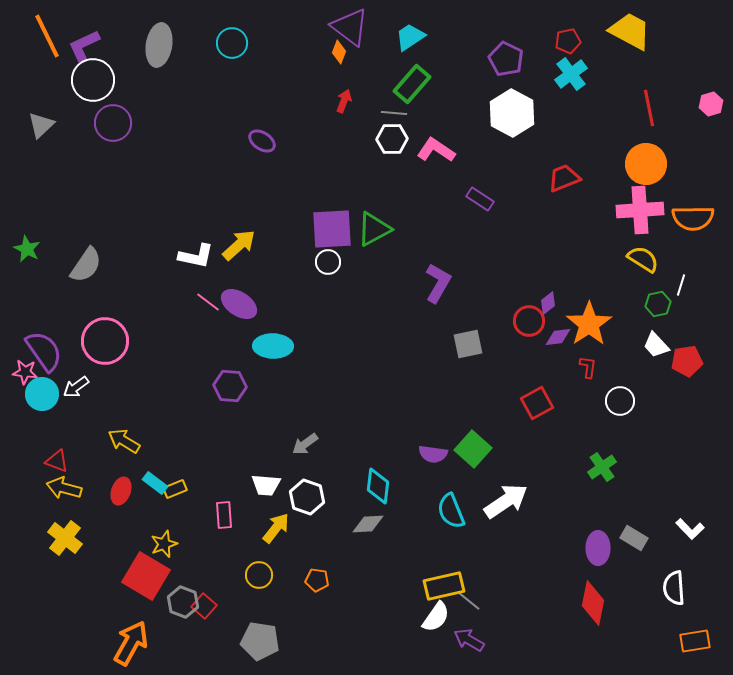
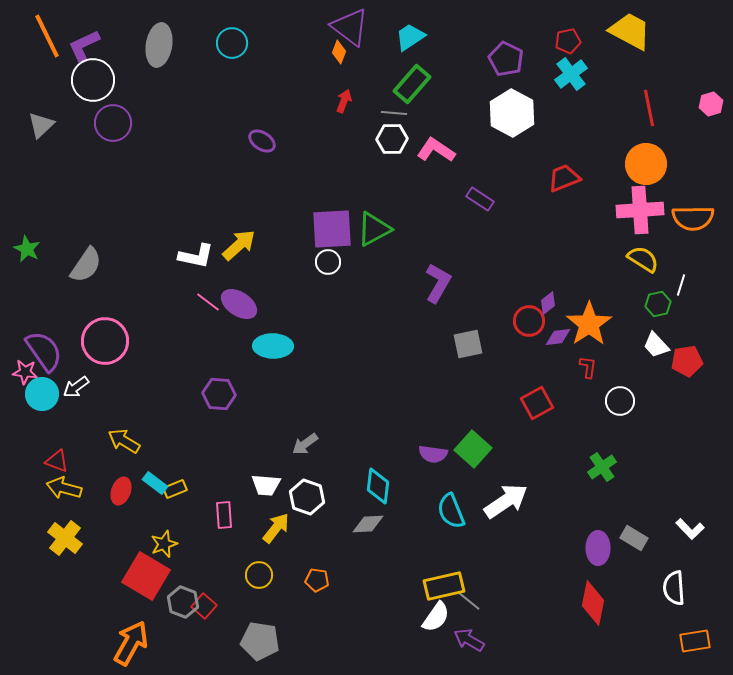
purple hexagon at (230, 386): moved 11 px left, 8 px down
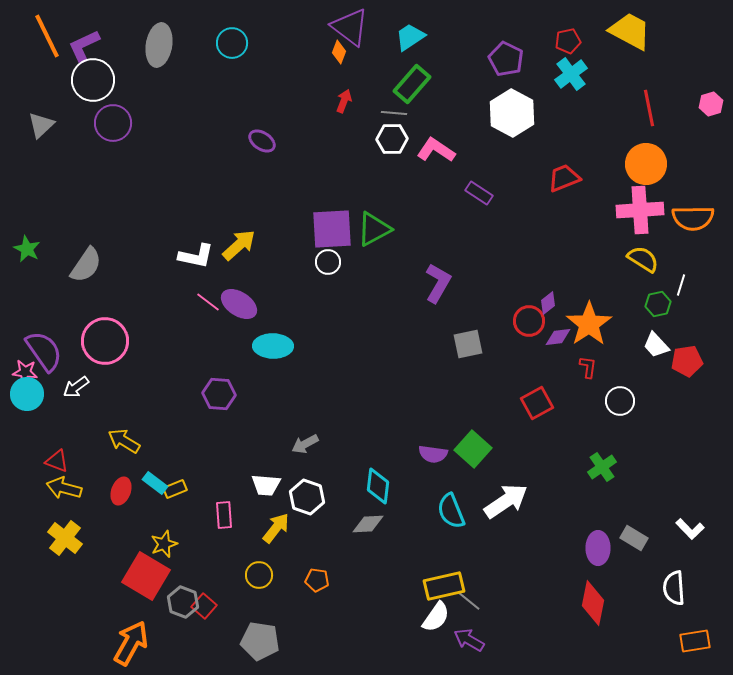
purple rectangle at (480, 199): moved 1 px left, 6 px up
cyan circle at (42, 394): moved 15 px left
gray arrow at (305, 444): rotated 8 degrees clockwise
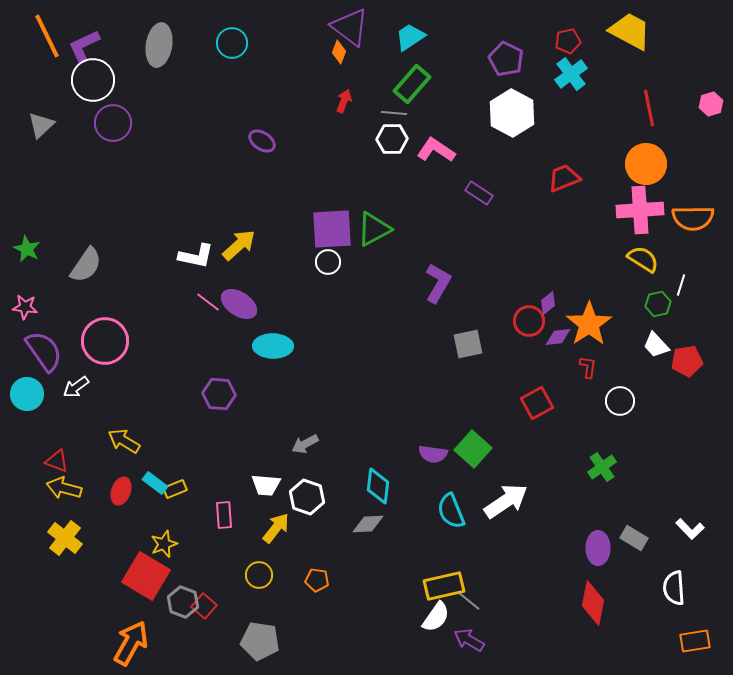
pink star at (25, 372): moved 65 px up
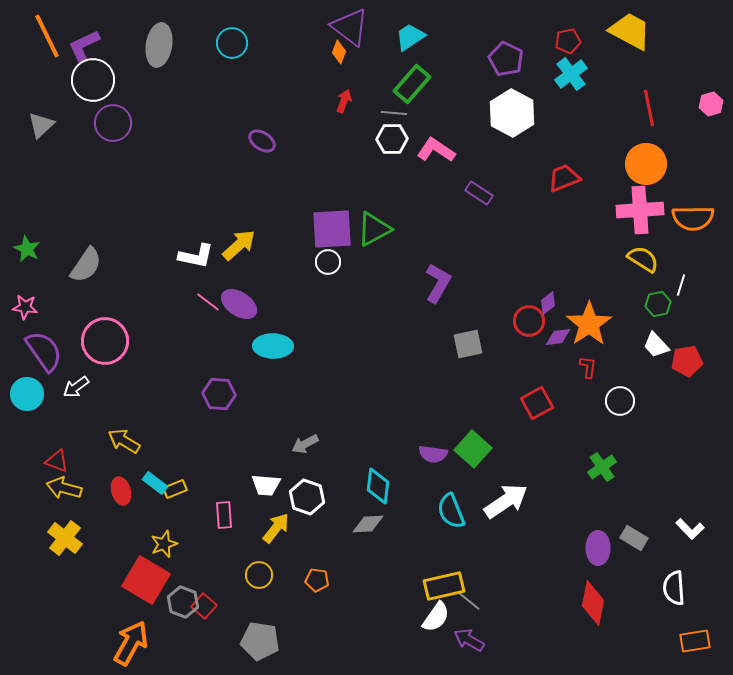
red ellipse at (121, 491): rotated 36 degrees counterclockwise
red square at (146, 576): moved 4 px down
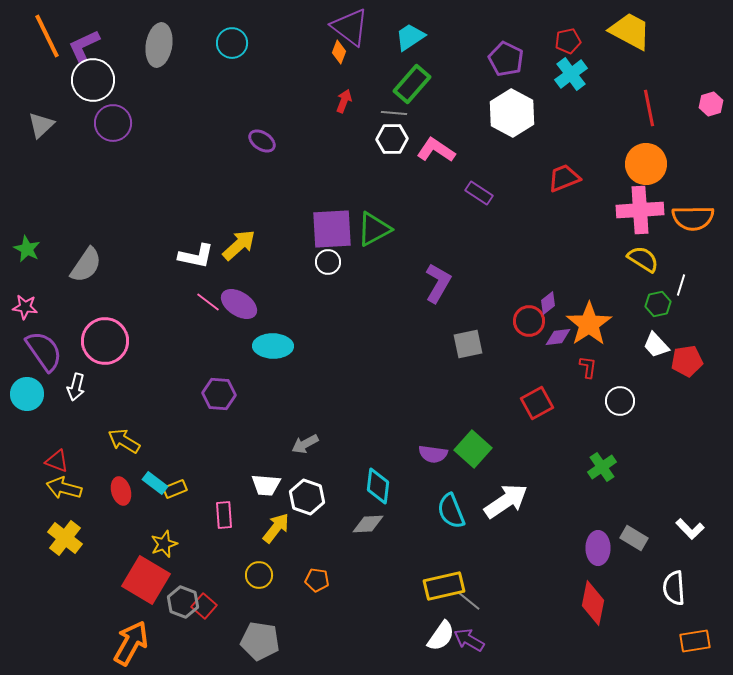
white arrow at (76, 387): rotated 40 degrees counterclockwise
white semicircle at (436, 617): moved 5 px right, 19 px down
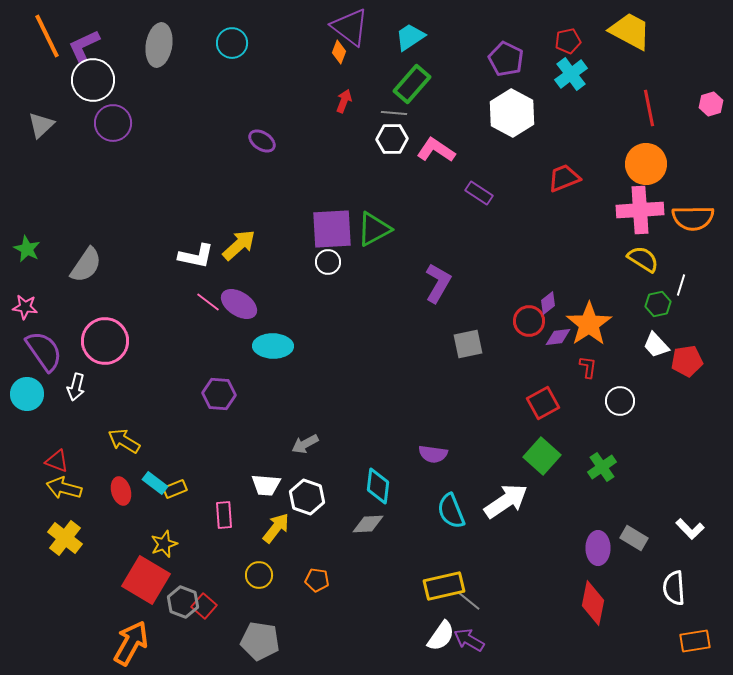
red square at (537, 403): moved 6 px right
green square at (473, 449): moved 69 px right, 7 px down
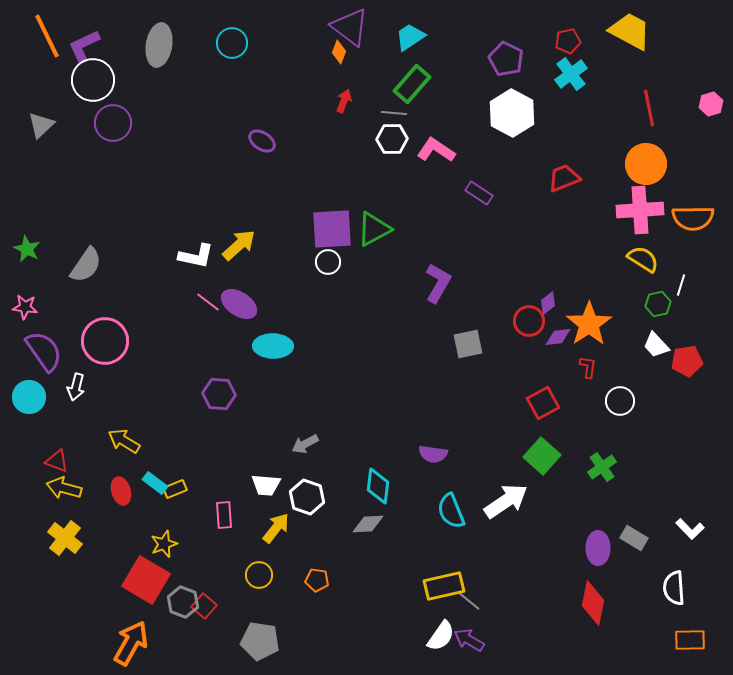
cyan circle at (27, 394): moved 2 px right, 3 px down
orange rectangle at (695, 641): moved 5 px left, 1 px up; rotated 8 degrees clockwise
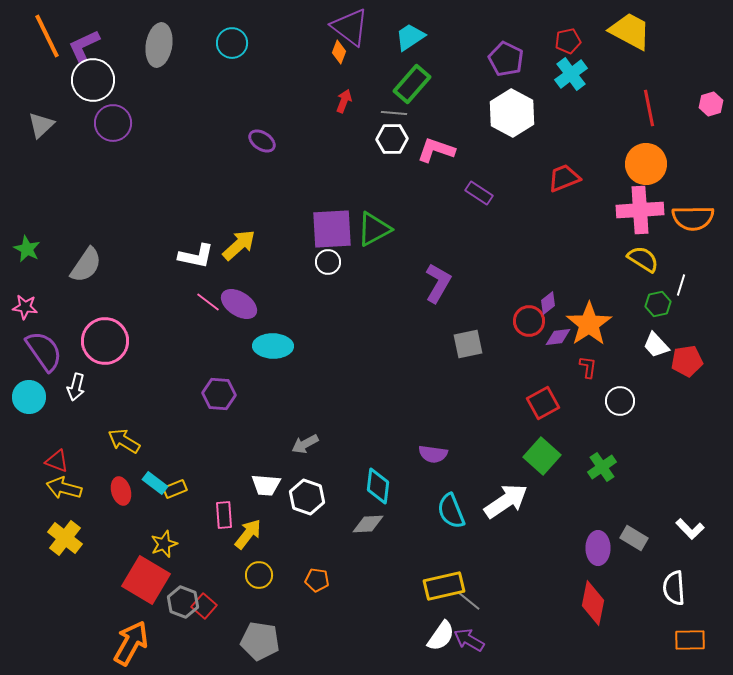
pink L-shape at (436, 150): rotated 15 degrees counterclockwise
yellow arrow at (276, 528): moved 28 px left, 6 px down
